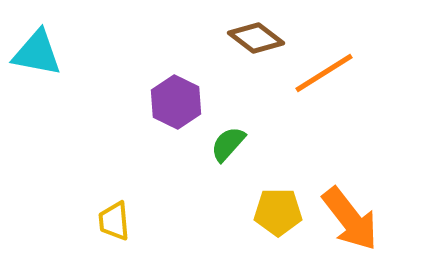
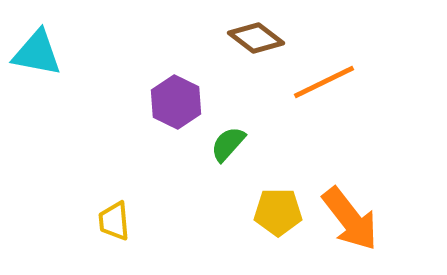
orange line: moved 9 px down; rotated 6 degrees clockwise
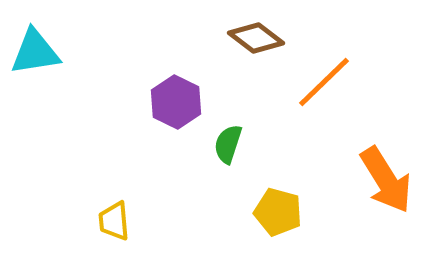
cyan triangle: moved 2 px left, 1 px up; rotated 20 degrees counterclockwise
orange line: rotated 18 degrees counterclockwise
green semicircle: rotated 24 degrees counterclockwise
yellow pentagon: rotated 15 degrees clockwise
orange arrow: moved 36 px right, 39 px up; rotated 6 degrees clockwise
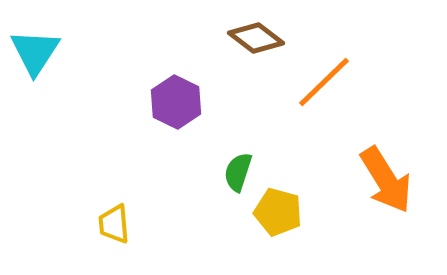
cyan triangle: rotated 48 degrees counterclockwise
green semicircle: moved 10 px right, 28 px down
yellow trapezoid: moved 3 px down
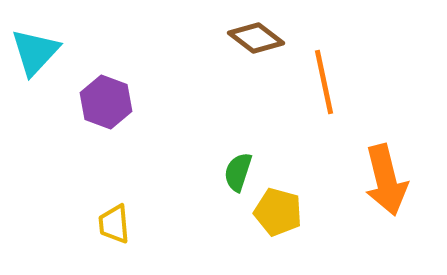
cyan triangle: rotated 10 degrees clockwise
orange line: rotated 58 degrees counterclockwise
purple hexagon: moved 70 px left; rotated 6 degrees counterclockwise
orange arrow: rotated 18 degrees clockwise
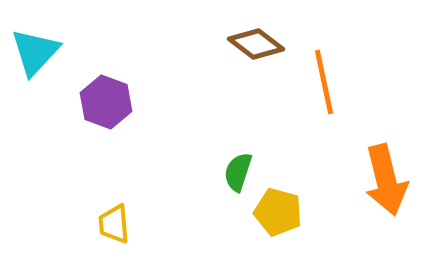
brown diamond: moved 6 px down
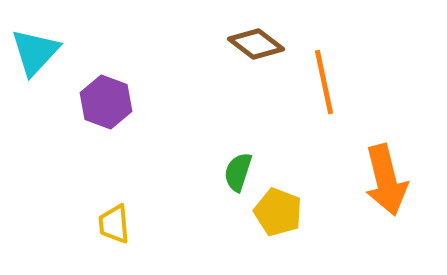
yellow pentagon: rotated 6 degrees clockwise
